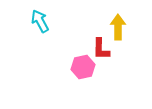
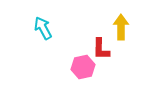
cyan arrow: moved 3 px right, 7 px down
yellow arrow: moved 3 px right
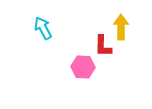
red L-shape: moved 2 px right, 3 px up
pink hexagon: rotated 15 degrees clockwise
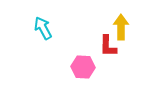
red L-shape: moved 5 px right
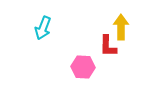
cyan arrow: rotated 130 degrees counterclockwise
